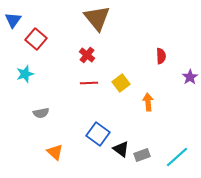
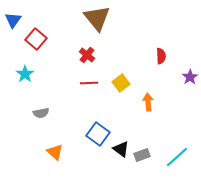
cyan star: rotated 18 degrees counterclockwise
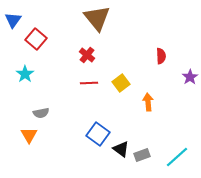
orange triangle: moved 26 px left, 17 px up; rotated 18 degrees clockwise
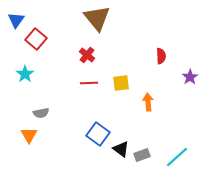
blue triangle: moved 3 px right
yellow square: rotated 30 degrees clockwise
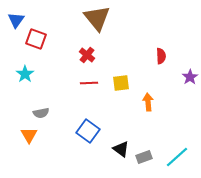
red square: rotated 20 degrees counterclockwise
blue square: moved 10 px left, 3 px up
gray rectangle: moved 2 px right, 2 px down
